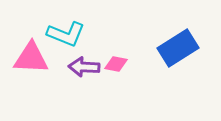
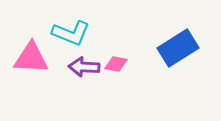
cyan L-shape: moved 5 px right, 1 px up
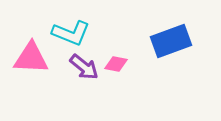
blue rectangle: moved 7 px left, 7 px up; rotated 12 degrees clockwise
purple arrow: rotated 144 degrees counterclockwise
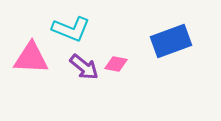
cyan L-shape: moved 4 px up
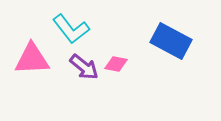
cyan L-shape: rotated 30 degrees clockwise
blue rectangle: rotated 48 degrees clockwise
pink triangle: moved 1 px right, 1 px down; rotated 6 degrees counterclockwise
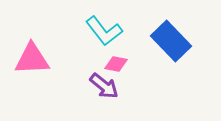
cyan L-shape: moved 33 px right, 2 px down
blue rectangle: rotated 18 degrees clockwise
purple arrow: moved 20 px right, 19 px down
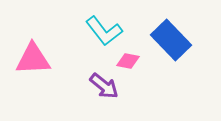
blue rectangle: moved 1 px up
pink triangle: moved 1 px right
pink diamond: moved 12 px right, 3 px up
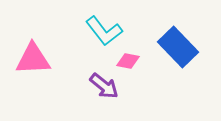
blue rectangle: moved 7 px right, 7 px down
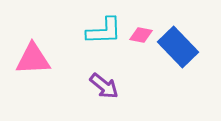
cyan L-shape: rotated 54 degrees counterclockwise
pink diamond: moved 13 px right, 26 px up
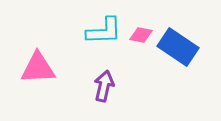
blue rectangle: rotated 12 degrees counterclockwise
pink triangle: moved 5 px right, 9 px down
purple arrow: rotated 116 degrees counterclockwise
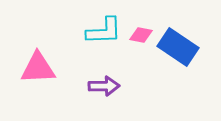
purple arrow: rotated 76 degrees clockwise
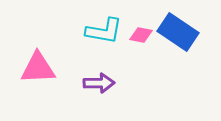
cyan L-shape: rotated 12 degrees clockwise
blue rectangle: moved 15 px up
purple arrow: moved 5 px left, 3 px up
